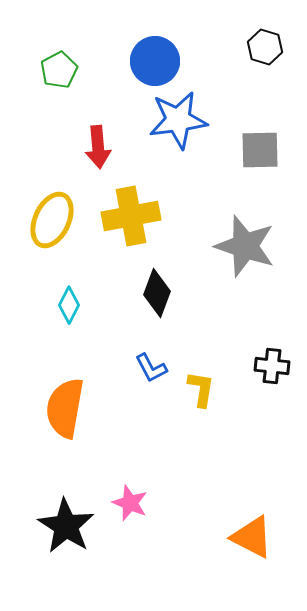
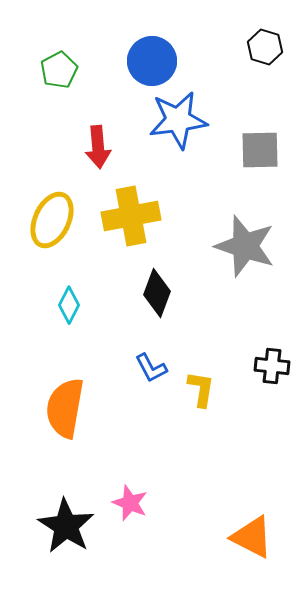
blue circle: moved 3 px left
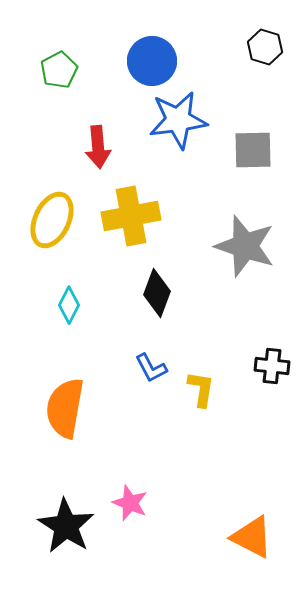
gray square: moved 7 px left
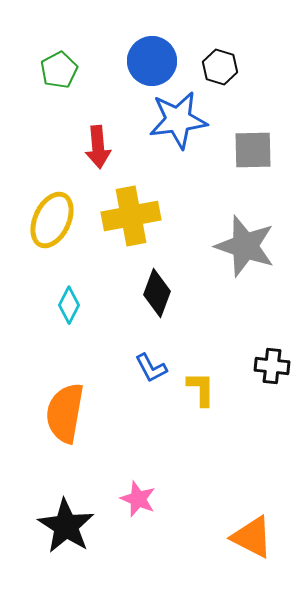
black hexagon: moved 45 px left, 20 px down
yellow L-shape: rotated 9 degrees counterclockwise
orange semicircle: moved 5 px down
pink star: moved 8 px right, 4 px up
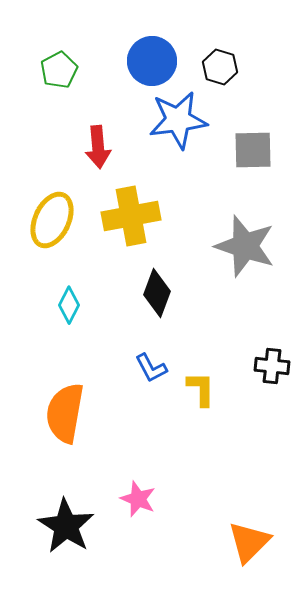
orange triangle: moved 3 px left, 5 px down; rotated 48 degrees clockwise
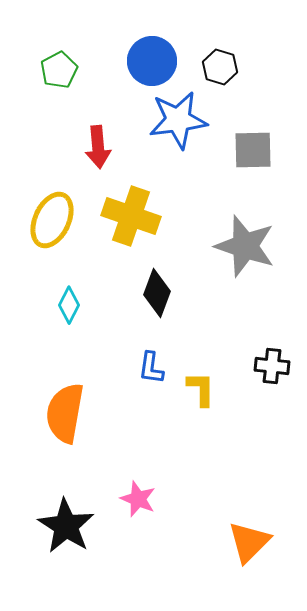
yellow cross: rotated 30 degrees clockwise
blue L-shape: rotated 36 degrees clockwise
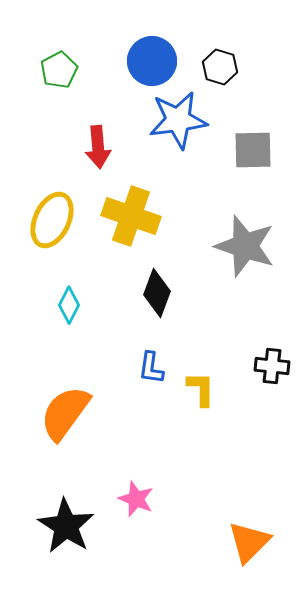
orange semicircle: rotated 26 degrees clockwise
pink star: moved 2 px left
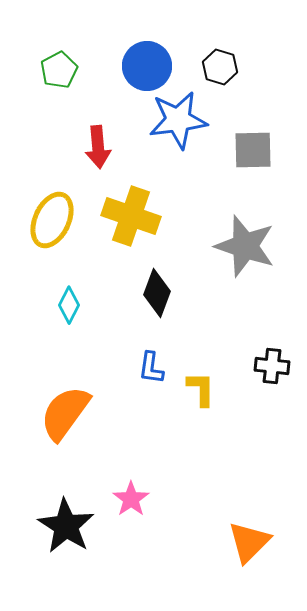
blue circle: moved 5 px left, 5 px down
pink star: moved 5 px left; rotated 15 degrees clockwise
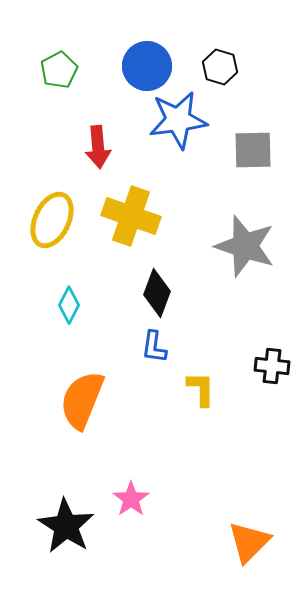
blue L-shape: moved 3 px right, 21 px up
orange semicircle: moved 17 px right, 13 px up; rotated 14 degrees counterclockwise
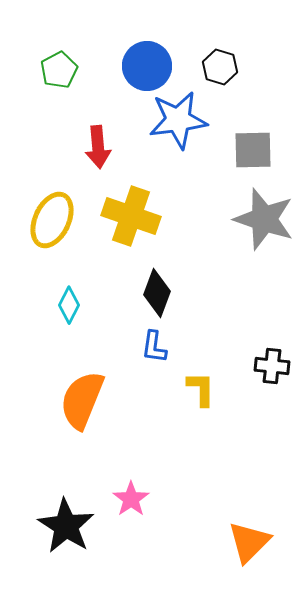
gray star: moved 19 px right, 27 px up
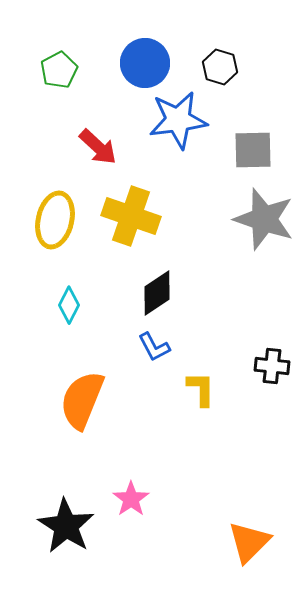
blue circle: moved 2 px left, 3 px up
red arrow: rotated 42 degrees counterclockwise
yellow ellipse: moved 3 px right; rotated 12 degrees counterclockwise
black diamond: rotated 36 degrees clockwise
blue L-shape: rotated 36 degrees counterclockwise
